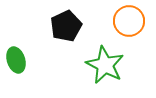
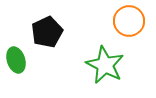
black pentagon: moved 19 px left, 6 px down
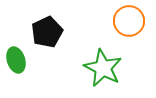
green star: moved 2 px left, 3 px down
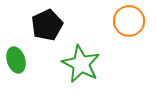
black pentagon: moved 7 px up
green star: moved 22 px left, 4 px up
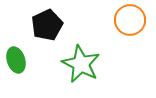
orange circle: moved 1 px right, 1 px up
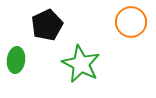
orange circle: moved 1 px right, 2 px down
green ellipse: rotated 25 degrees clockwise
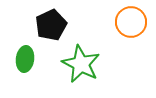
black pentagon: moved 4 px right
green ellipse: moved 9 px right, 1 px up
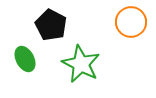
black pentagon: rotated 20 degrees counterclockwise
green ellipse: rotated 35 degrees counterclockwise
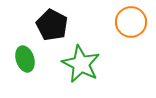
black pentagon: moved 1 px right
green ellipse: rotated 10 degrees clockwise
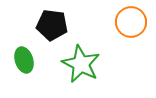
black pentagon: rotated 20 degrees counterclockwise
green ellipse: moved 1 px left, 1 px down
